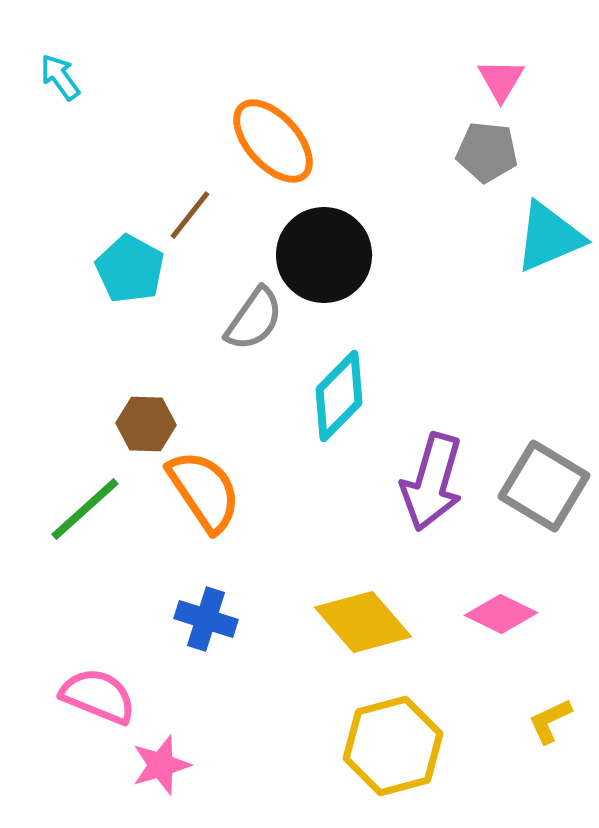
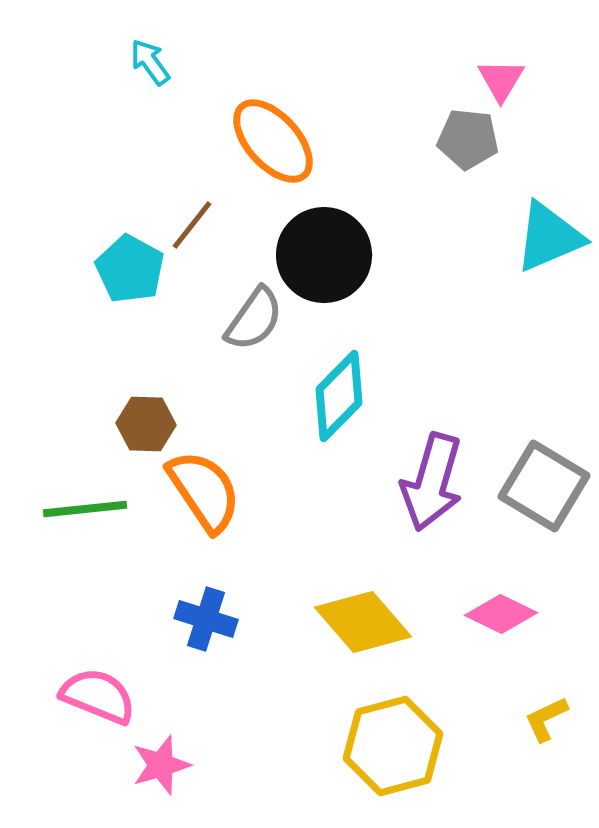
cyan arrow: moved 90 px right, 15 px up
gray pentagon: moved 19 px left, 13 px up
brown line: moved 2 px right, 10 px down
green line: rotated 36 degrees clockwise
yellow L-shape: moved 4 px left, 2 px up
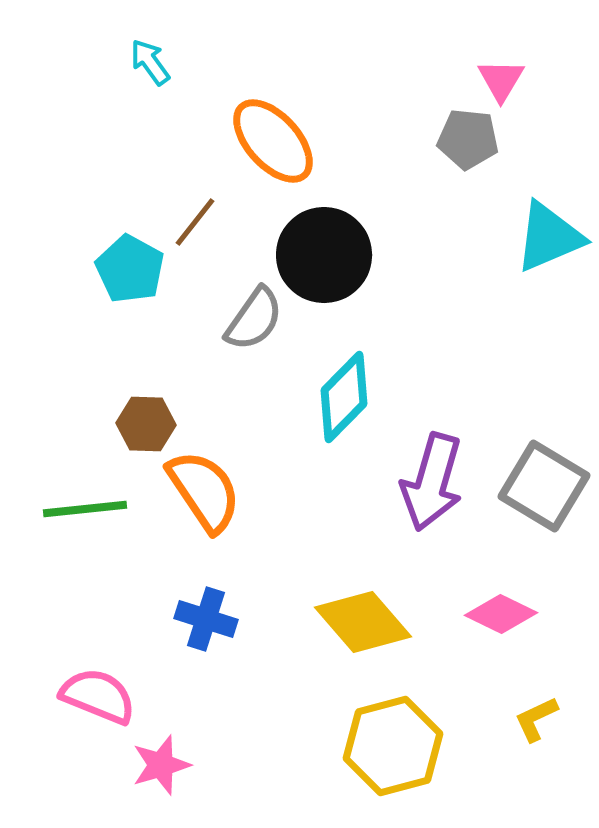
brown line: moved 3 px right, 3 px up
cyan diamond: moved 5 px right, 1 px down
yellow L-shape: moved 10 px left
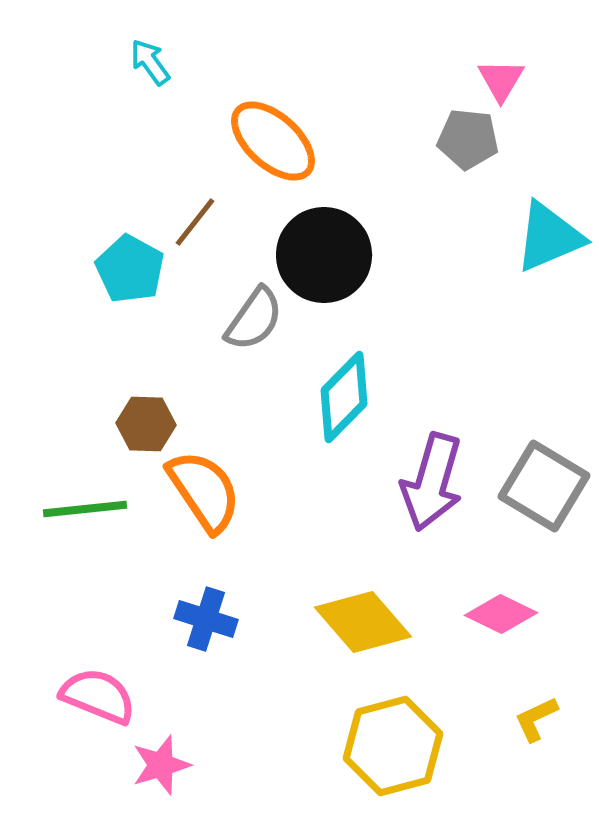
orange ellipse: rotated 6 degrees counterclockwise
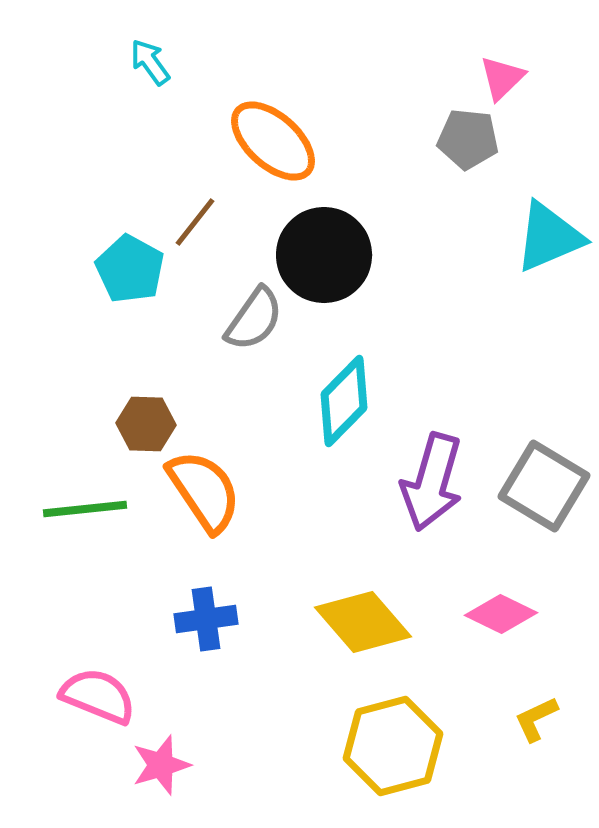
pink triangle: moved 1 px right, 2 px up; rotated 15 degrees clockwise
cyan diamond: moved 4 px down
blue cross: rotated 26 degrees counterclockwise
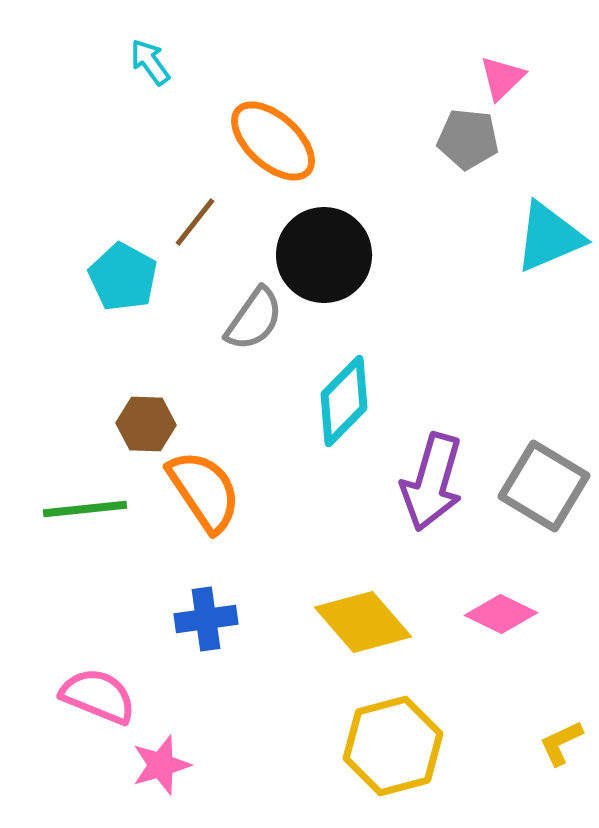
cyan pentagon: moved 7 px left, 8 px down
yellow L-shape: moved 25 px right, 24 px down
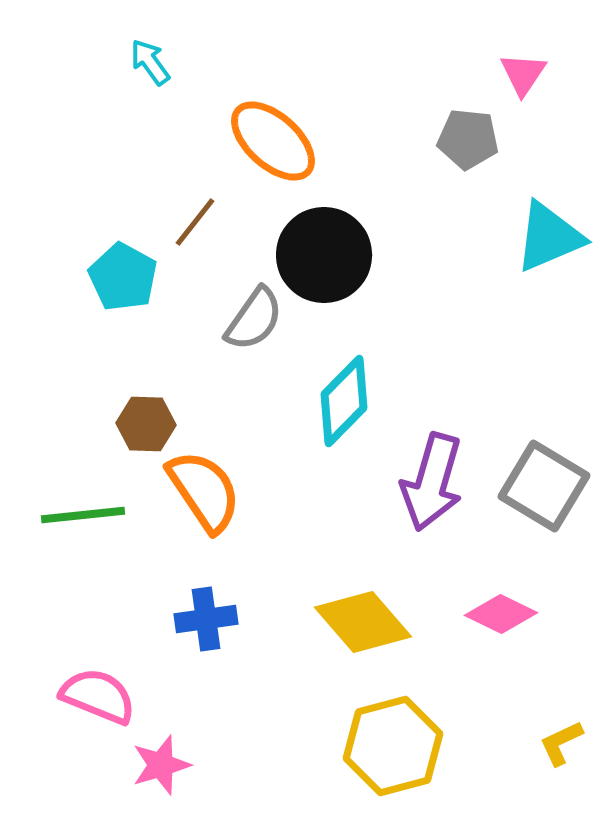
pink triangle: moved 21 px right, 4 px up; rotated 12 degrees counterclockwise
green line: moved 2 px left, 6 px down
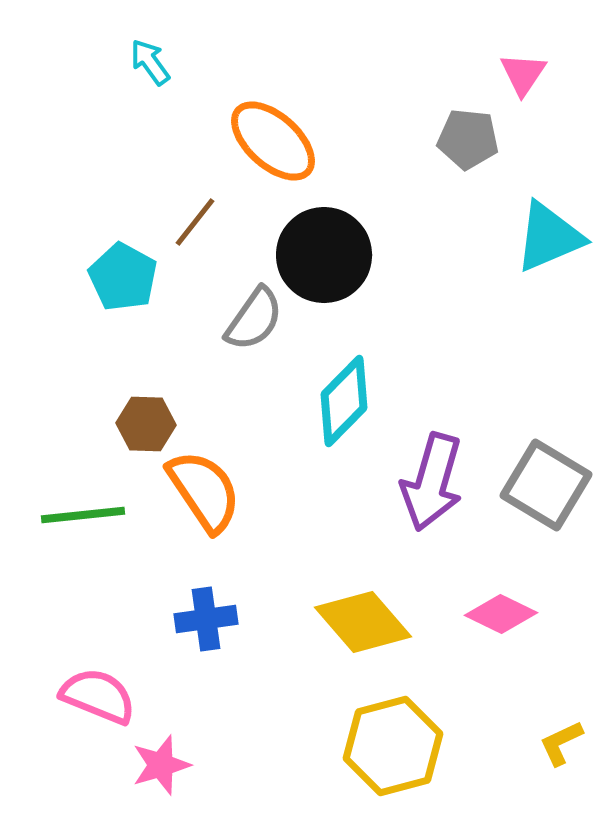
gray square: moved 2 px right, 1 px up
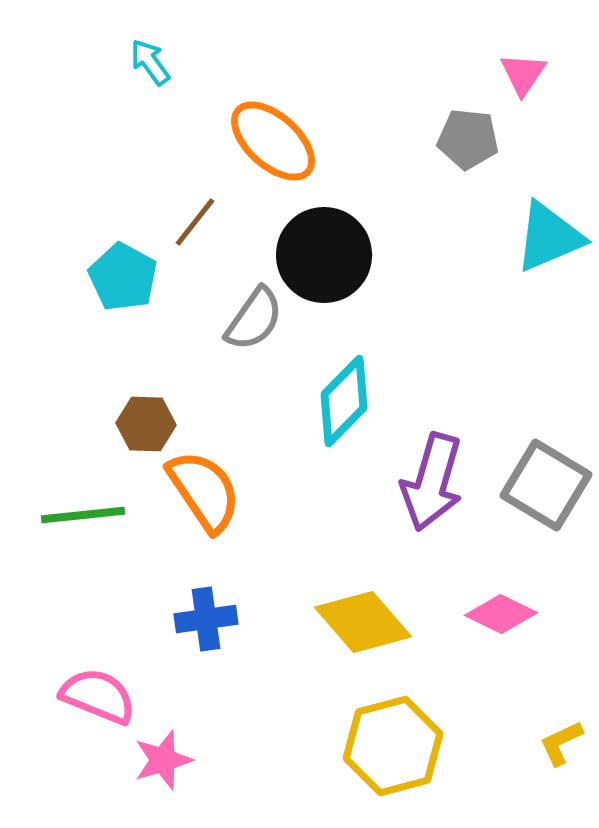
pink star: moved 2 px right, 5 px up
